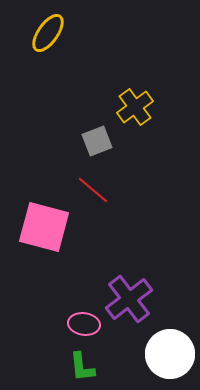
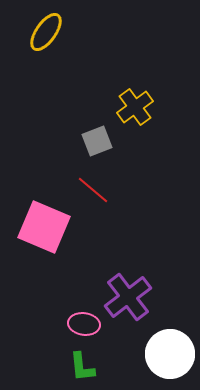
yellow ellipse: moved 2 px left, 1 px up
pink square: rotated 8 degrees clockwise
purple cross: moved 1 px left, 2 px up
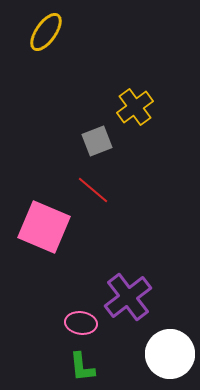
pink ellipse: moved 3 px left, 1 px up
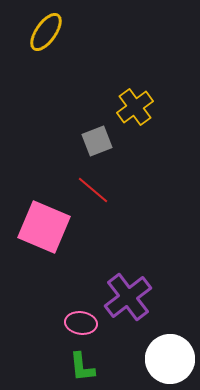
white circle: moved 5 px down
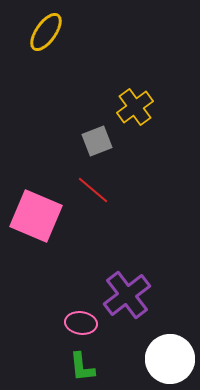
pink square: moved 8 px left, 11 px up
purple cross: moved 1 px left, 2 px up
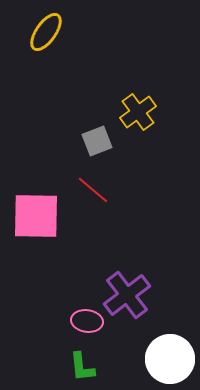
yellow cross: moved 3 px right, 5 px down
pink square: rotated 22 degrees counterclockwise
pink ellipse: moved 6 px right, 2 px up
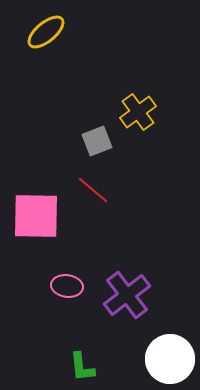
yellow ellipse: rotated 15 degrees clockwise
pink ellipse: moved 20 px left, 35 px up
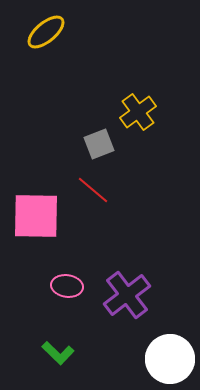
gray square: moved 2 px right, 3 px down
green L-shape: moved 24 px left, 14 px up; rotated 40 degrees counterclockwise
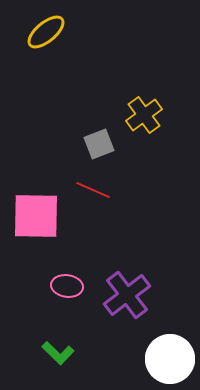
yellow cross: moved 6 px right, 3 px down
red line: rotated 16 degrees counterclockwise
